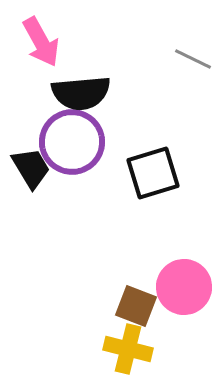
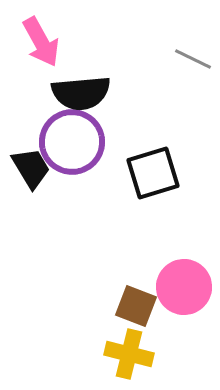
yellow cross: moved 1 px right, 5 px down
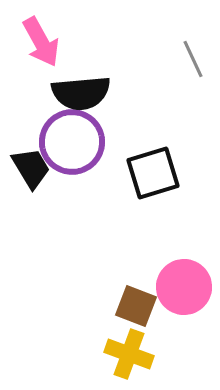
gray line: rotated 39 degrees clockwise
yellow cross: rotated 6 degrees clockwise
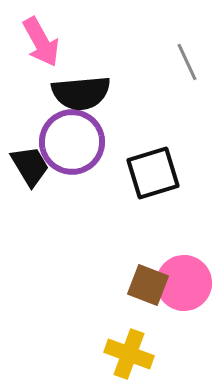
gray line: moved 6 px left, 3 px down
black trapezoid: moved 1 px left, 2 px up
pink circle: moved 4 px up
brown square: moved 12 px right, 21 px up
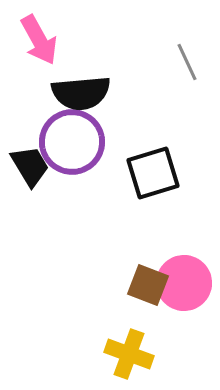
pink arrow: moved 2 px left, 2 px up
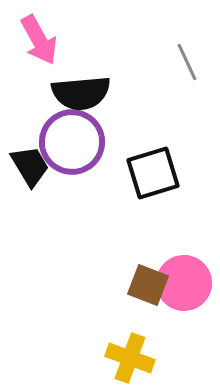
yellow cross: moved 1 px right, 4 px down
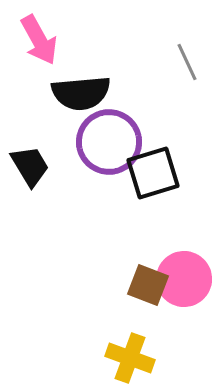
purple circle: moved 37 px right
pink circle: moved 4 px up
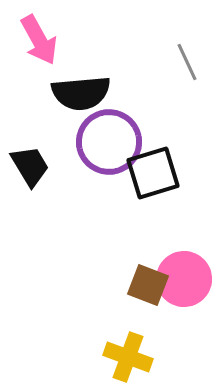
yellow cross: moved 2 px left, 1 px up
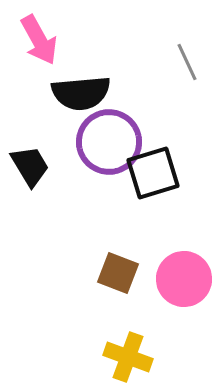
brown square: moved 30 px left, 12 px up
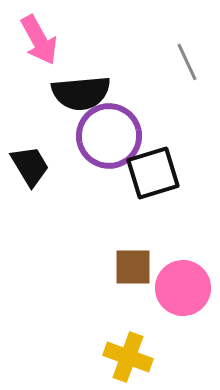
purple circle: moved 6 px up
brown square: moved 15 px right, 6 px up; rotated 21 degrees counterclockwise
pink circle: moved 1 px left, 9 px down
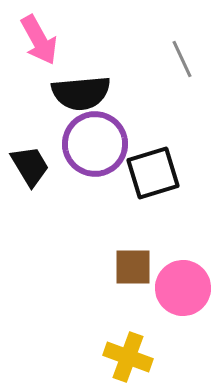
gray line: moved 5 px left, 3 px up
purple circle: moved 14 px left, 8 px down
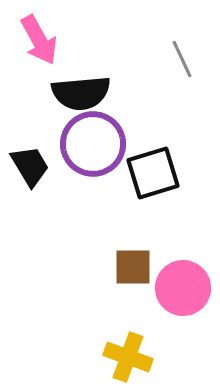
purple circle: moved 2 px left
